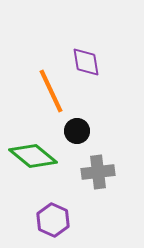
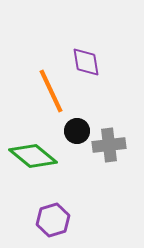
gray cross: moved 11 px right, 27 px up
purple hexagon: rotated 20 degrees clockwise
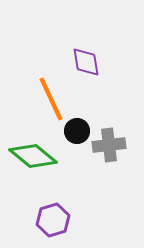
orange line: moved 8 px down
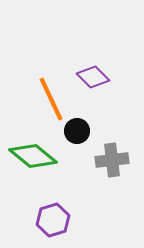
purple diamond: moved 7 px right, 15 px down; rotated 36 degrees counterclockwise
gray cross: moved 3 px right, 15 px down
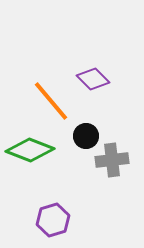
purple diamond: moved 2 px down
orange line: moved 2 px down; rotated 15 degrees counterclockwise
black circle: moved 9 px right, 5 px down
green diamond: moved 3 px left, 6 px up; rotated 18 degrees counterclockwise
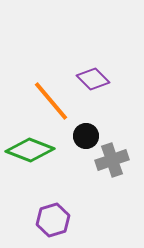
gray cross: rotated 12 degrees counterclockwise
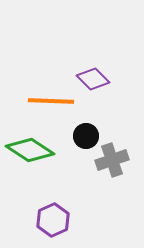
orange line: rotated 48 degrees counterclockwise
green diamond: rotated 12 degrees clockwise
purple hexagon: rotated 8 degrees counterclockwise
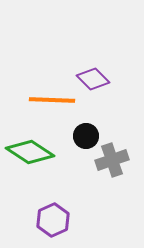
orange line: moved 1 px right, 1 px up
green diamond: moved 2 px down
